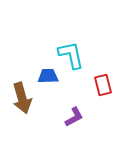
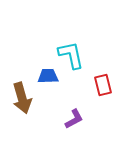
purple L-shape: moved 2 px down
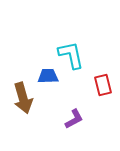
brown arrow: moved 1 px right
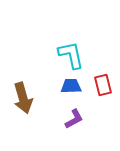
blue trapezoid: moved 23 px right, 10 px down
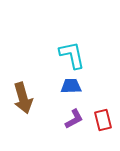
cyan L-shape: moved 1 px right
red rectangle: moved 35 px down
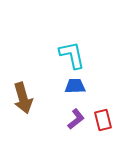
blue trapezoid: moved 4 px right
purple L-shape: moved 2 px right; rotated 10 degrees counterclockwise
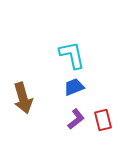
blue trapezoid: moved 1 px left, 1 px down; rotated 20 degrees counterclockwise
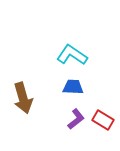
cyan L-shape: rotated 44 degrees counterclockwise
blue trapezoid: moved 1 px left; rotated 25 degrees clockwise
red rectangle: rotated 45 degrees counterclockwise
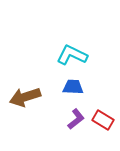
cyan L-shape: rotated 8 degrees counterclockwise
brown arrow: moved 2 px right, 1 px up; rotated 88 degrees clockwise
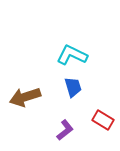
blue trapezoid: rotated 70 degrees clockwise
purple L-shape: moved 11 px left, 11 px down
